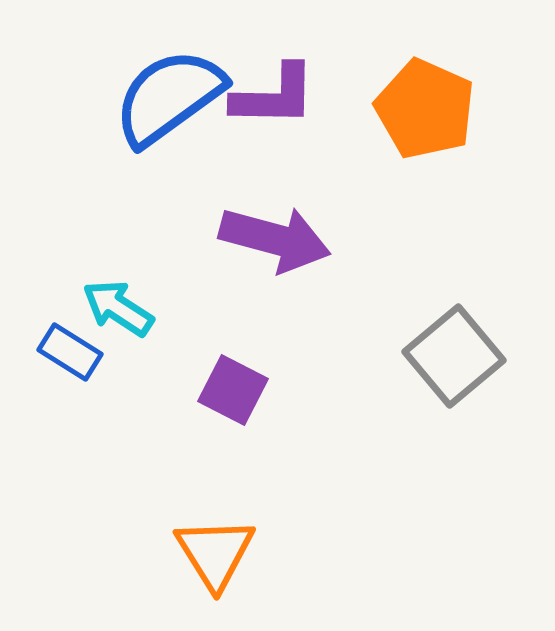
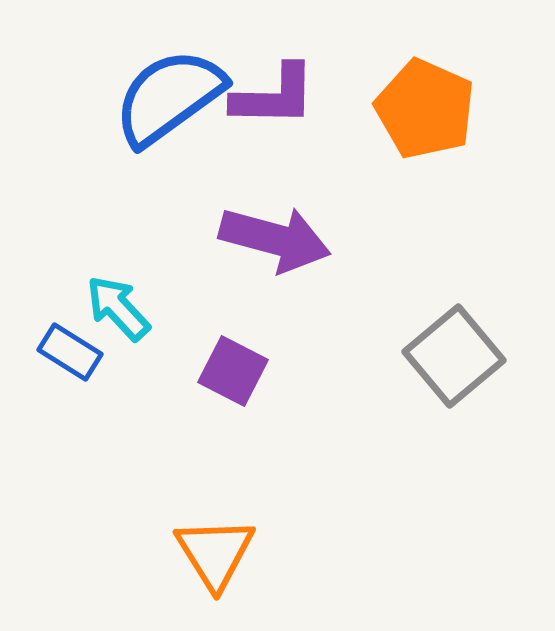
cyan arrow: rotated 14 degrees clockwise
purple square: moved 19 px up
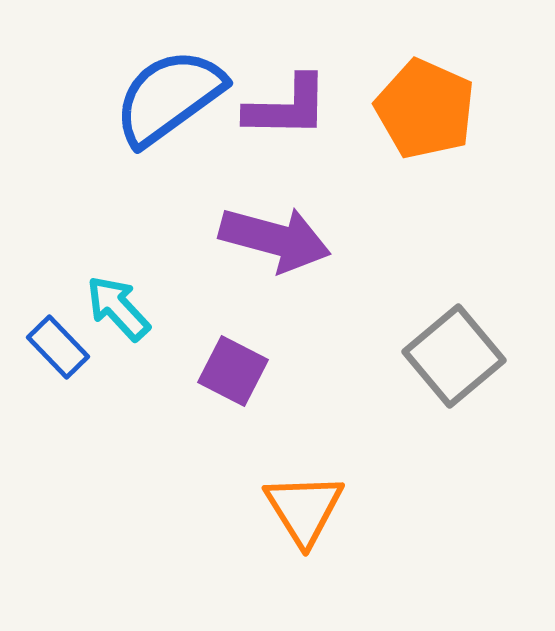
purple L-shape: moved 13 px right, 11 px down
blue rectangle: moved 12 px left, 5 px up; rotated 14 degrees clockwise
orange triangle: moved 89 px right, 44 px up
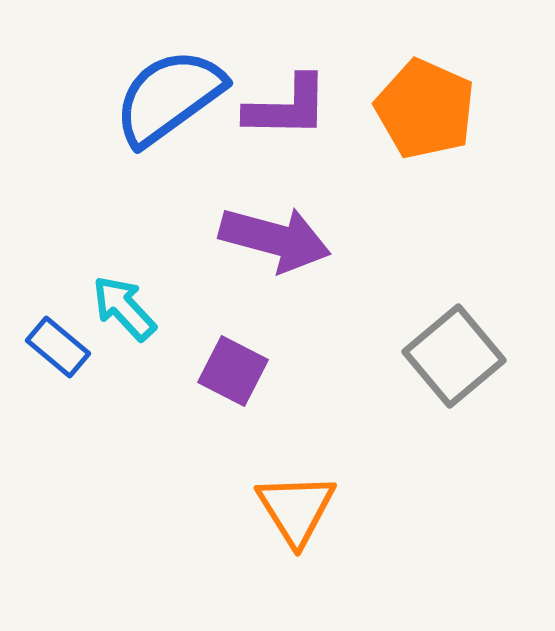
cyan arrow: moved 6 px right
blue rectangle: rotated 6 degrees counterclockwise
orange triangle: moved 8 px left
